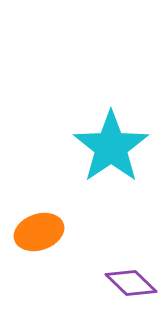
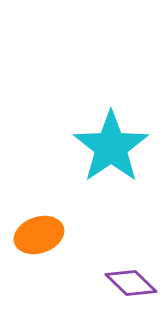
orange ellipse: moved 3 px down
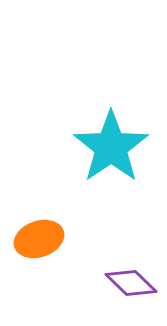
orange ellipse: moved 4 px down
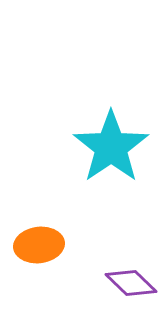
orange ellipse: moved 6 px down; rotated 12 degrees clockwise
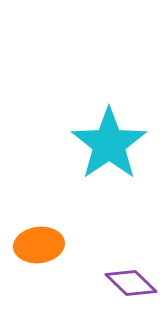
cyan star: moved 2 px left, 3 px up
